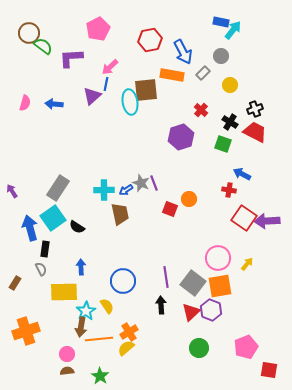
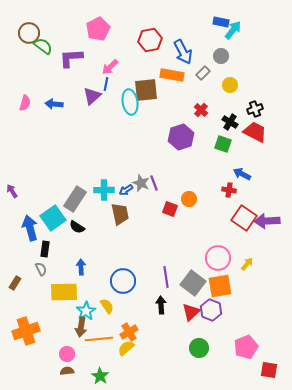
gray rectangle at (58, 188): moved 17 px right, 11 px down
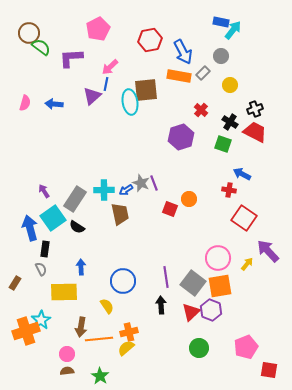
green semicircle at (43, 46): moved 2 px left, 1 px down
orange rectangle at (172, 75): moved 7 px right, 1 px down
purple arrow at (12, 191): moved 32 px right
purple arrow at (267, 221): moved 1 px right, 30 px down; rotated 50 degrees clockwise
cyan star at (86, 311): moved 45 px left, 9 px down
orange cross at (129, 332): rotated 18 degrees clockwise
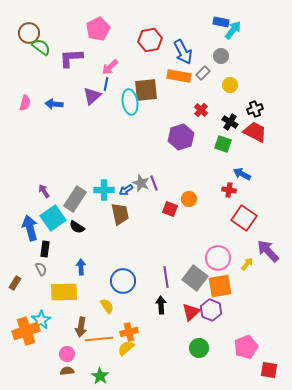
gray square at (193, 283): moved 2 px right, 5 px up
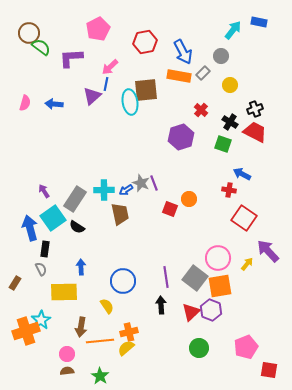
blue rectangle at (221, 22): moved 38 px right
red hexagon at (150, 40): moved 5 px left, 2 px down
orange line at (99, 339): moved 1 px right, 2 px down
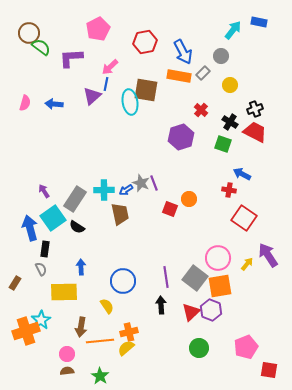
brown square at (146, 90): rotated 15 degrees clockwise
purple arrow at (268, 251): moved 4 px down; rotated 10 degrees clockwise
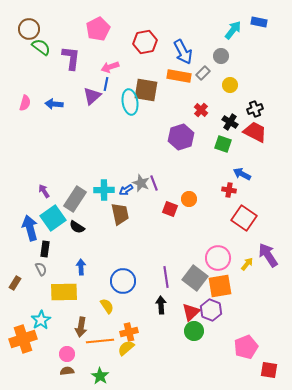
brown circle at (29, 33): moved 4 px up
purple L-shape at (71, 58): rotated 100 degrees clockwise
pink arrow at (110, 67): rotated 24 degrees clockwise
orange cross at (26, 331): moved 3 px left, 8 px down
green circle at (199, 348): moved 5 px left, 17 px up
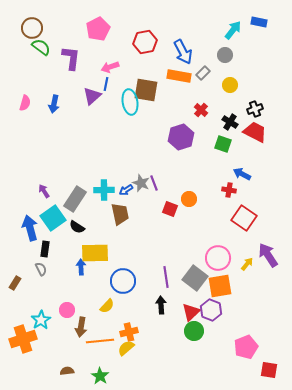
brown circle at (29, 29): moved 3 px right, 1 px up
gray circle at (221, 56): moved 4 px right, 1 px up
blue arrow at (54, 104): rotated 84 degrees counterclockwise
yellow rectangle at (64, 292): moved 31 px right, 39 px up
yellow semicircle at (107, 306): rotated 77 degrees clockwise
pink circle at (67, 354): moved 44 px up
